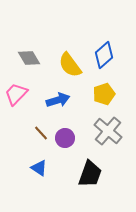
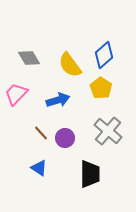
yellow pentagon: moved 3 px left, 6 px up; rotated 20 degrees counterclockwise
black trapezoid: rotated 20 degrees counterclockwise
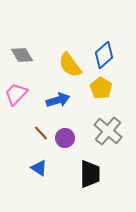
gray diamond: moved 7 px left, 3 px up
